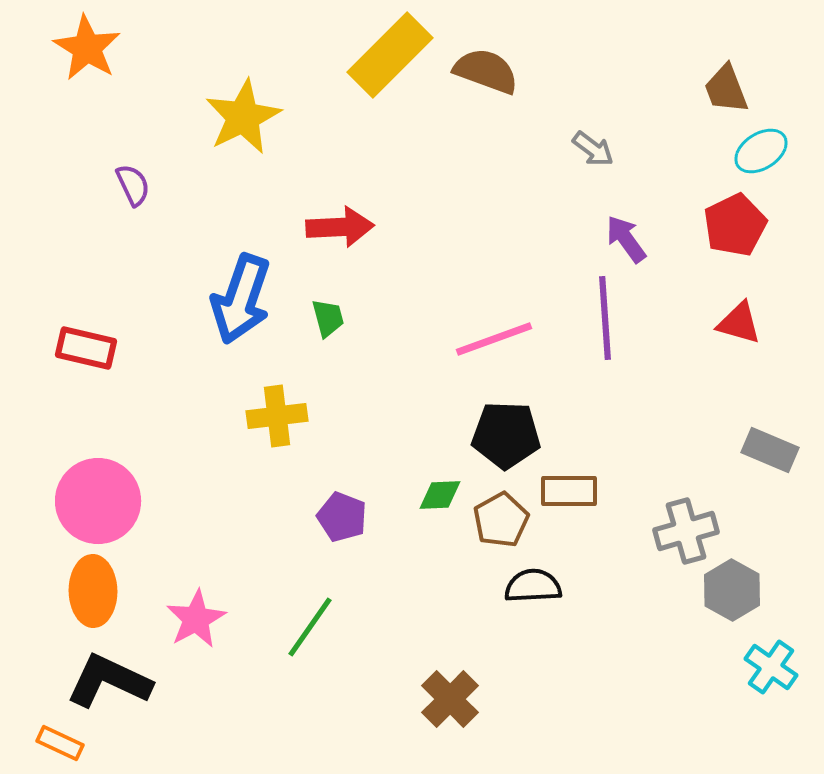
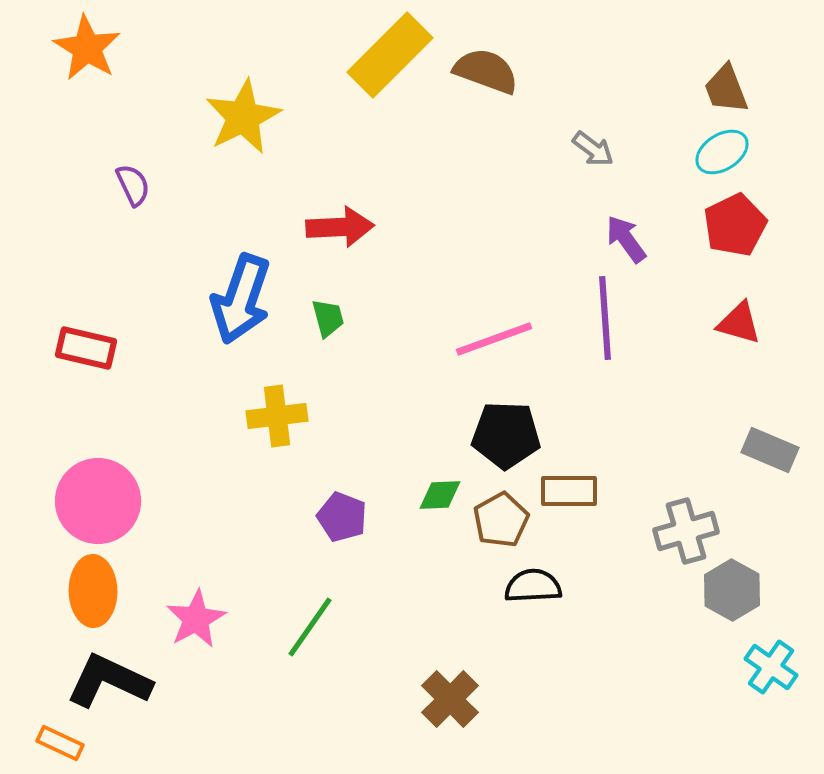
cyan ellipse: moved 39 px left, 1 px down
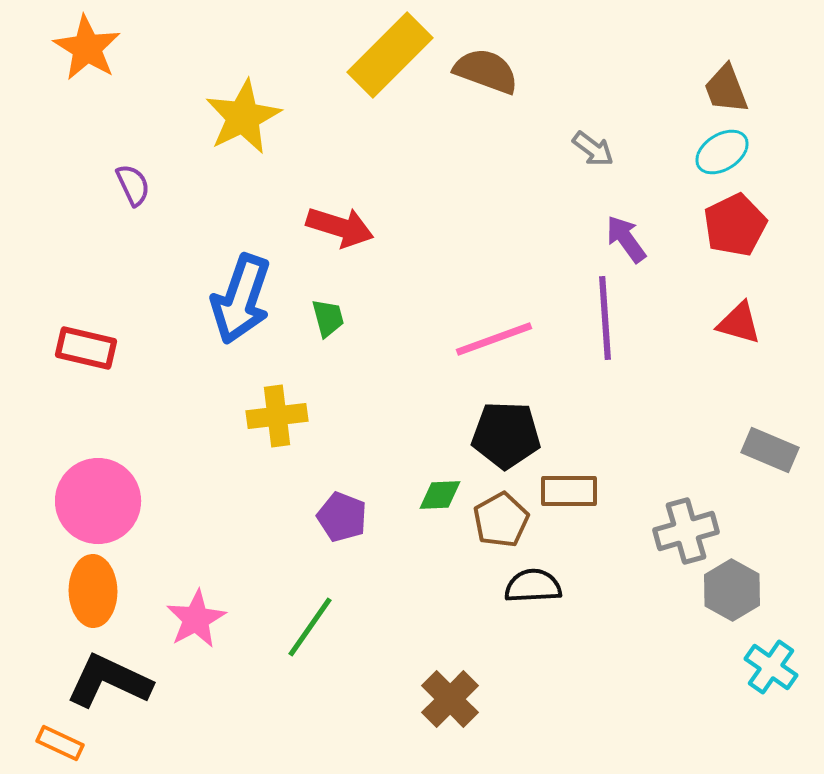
red arrow: rotated 20 degrees clockwise
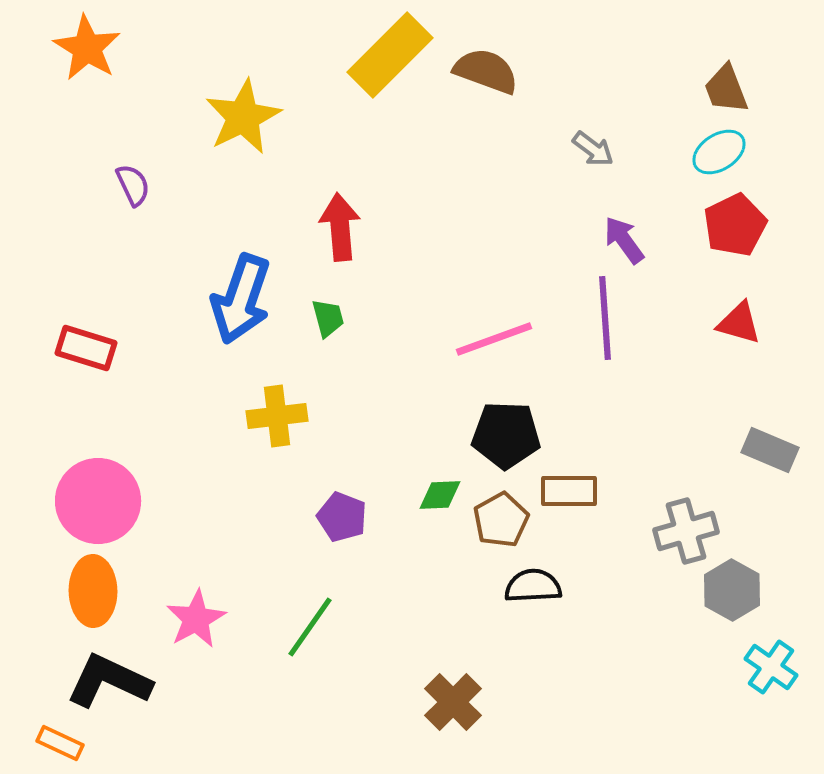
cyan ellipse: moved 3 px left
red arrow: rotated 112 degrees counterclockwise
purple arrow: moved 2 px left, 1 px down
red rectangle: rotated 4 degrees clockwise
brown cross: moved 3 px right, 3 px down
